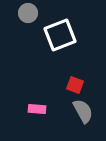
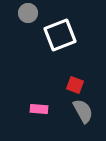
pink rectangle: moved 2 px right
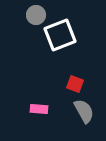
gray circle: moved 8 px right, 2 px down
red square: moved 1 px up
gray semicircle: moved 1 px right
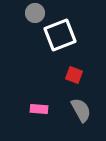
gray circle: moved 1 px left, 2 px up
red square: moved 1 px left, 9 px up
gray semicircle: moved 3 px left, 1 px up
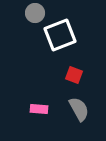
gray semicircle: moved 2 px left, 1 px up
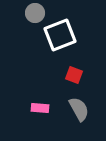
pink rectangle: moved 1 px right, 1 px up
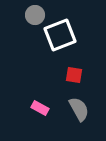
gray circle: moved 2 px down
red square: rotated 12 degrees counterclockwise
pink rectangle: rotated 24 degrees clockwise
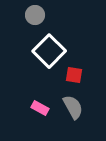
white square: moved 11 px left, 16 px down; rotated 24 degrees counterclockwise
gray semicircle: moved 6 px left, 2 px up
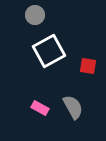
white square: rotated 16 degrees clockwise
red square: moved 14 px right, 9 px up
